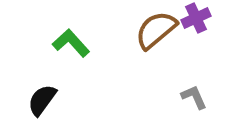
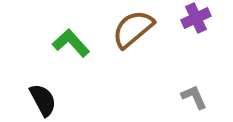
brown semicircle: moved 23 px left, 1 px up
black semicircle: moved 1 px right; rotated 116 degrees clockwise
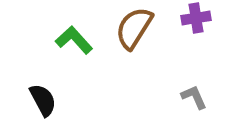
purple cross: rotated 16 degrees clockwise
brown semicircle: moved 1 px right, 1 px up; rotated 18 degrees counterclockwise
green L-shape: moved 3 px right, 3 px up
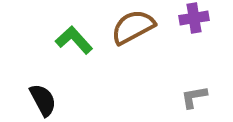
purple cross: moved 2 px left
brown semicircle: moved 1 px left, 1 px up; rotated 30 degrees clockwise
gray L-shape: rotated 76 degrees counterclockwise
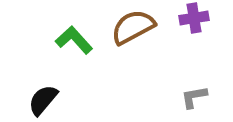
black semicircle: rotated 112 degrees counterclockwise
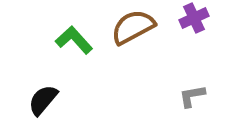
purple cross: rotated 16 degrees counterclockwise
gray L-shape: moved 2 px left, 1 px up
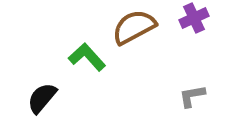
brown semicircle: moved 1 px right
green L-shape: moved 13 px right, 17 px down
black semicircle: moved 1 px left, 2 px up
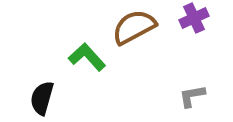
black semicircle: rotated 24 degrees counterclockwise
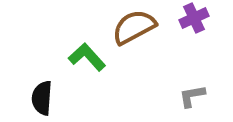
black semicircle: rotated 12 degrees counterclockwise
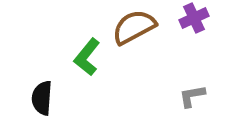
green L-shape: rotated 99 degrees counterclockwise
